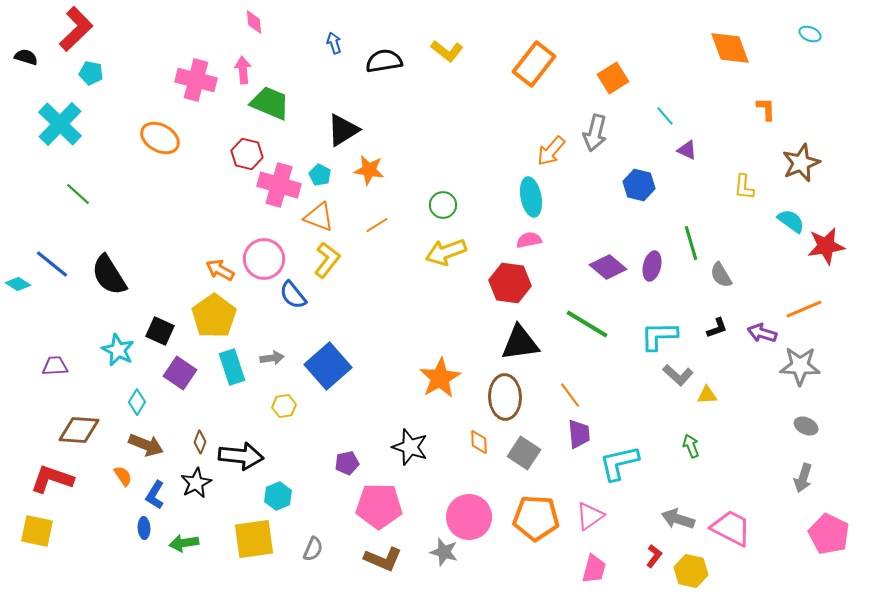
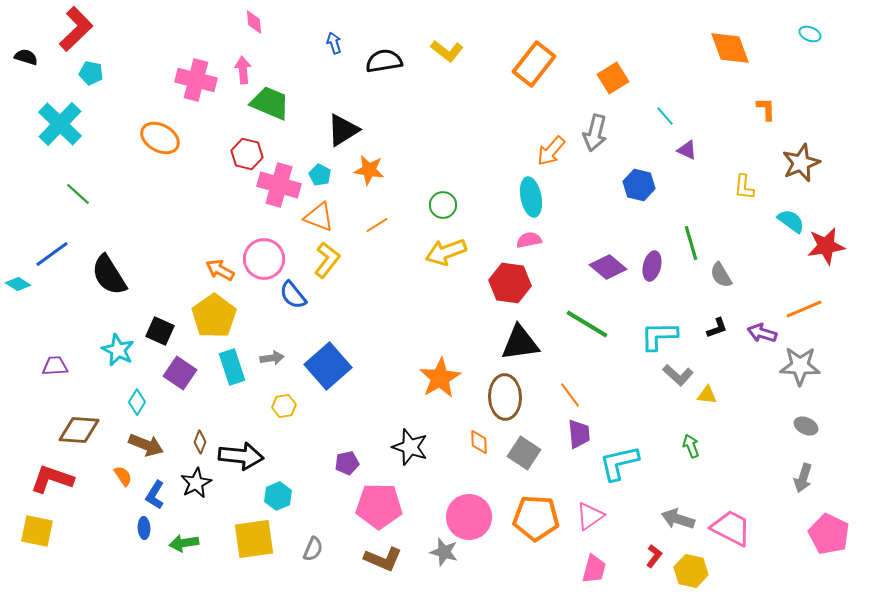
blue line at (52, 264): moved 10 px up; rotated 75 degrees counterclockwise
yellow triangle at (707, 395): rotated 10 degrees clockwise
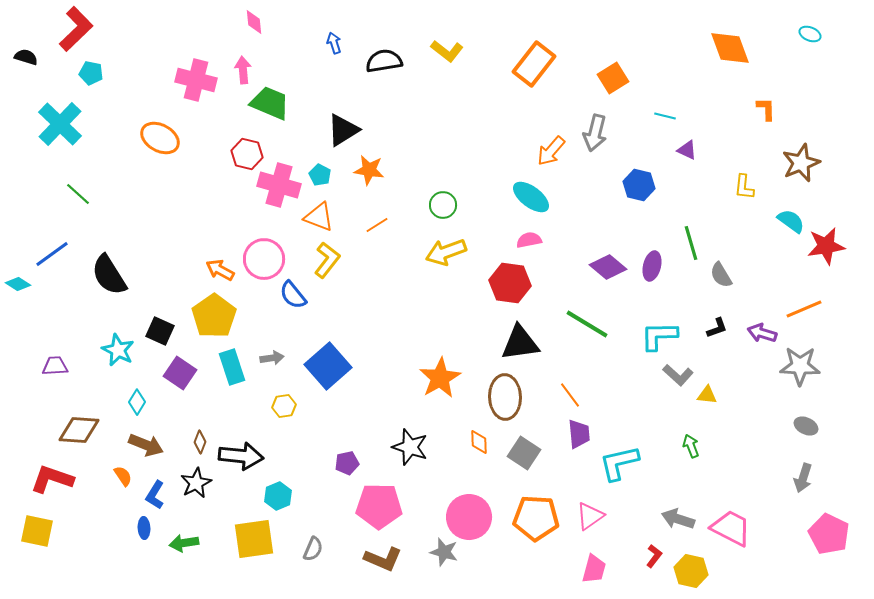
cyan line at (665, 116): rotated 35 degrees counterclockwise
cyan ellipse at (531, 197): rotated 42 degrees counterclockwise
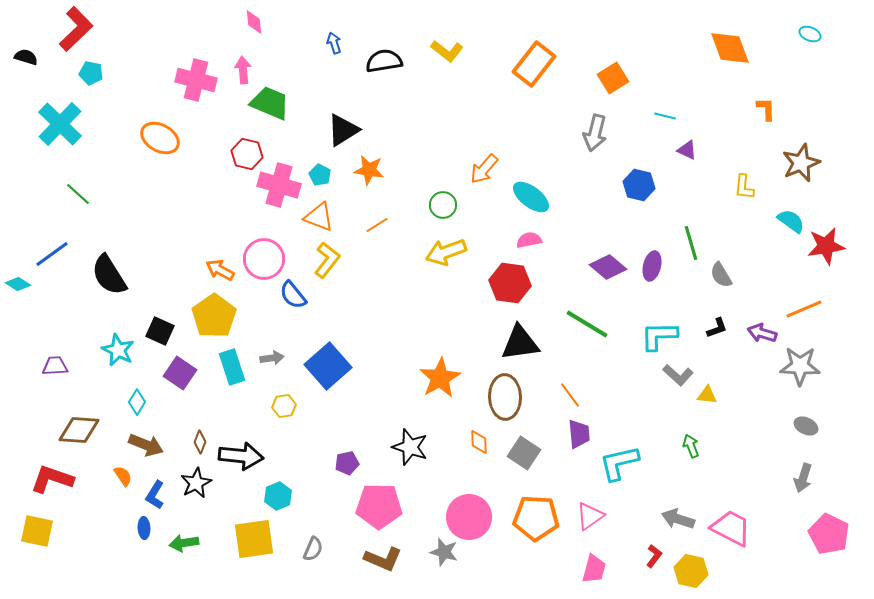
orange arrow at (551, 151): moved 67 px left, 18 px down
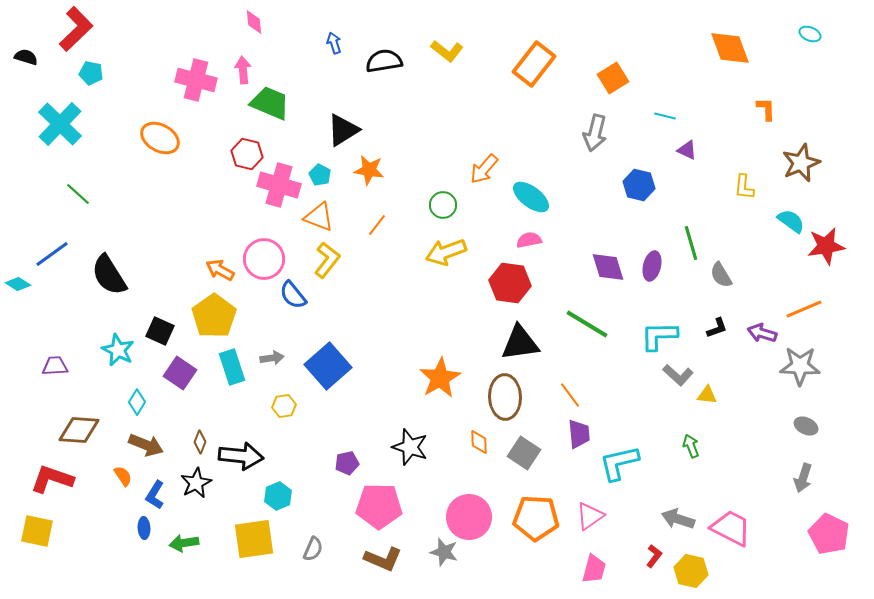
orange line at (377, 225): rotated 20 degrees counterclockwise
purple diamond at (608, 267): rotated 33 degrees clockwise
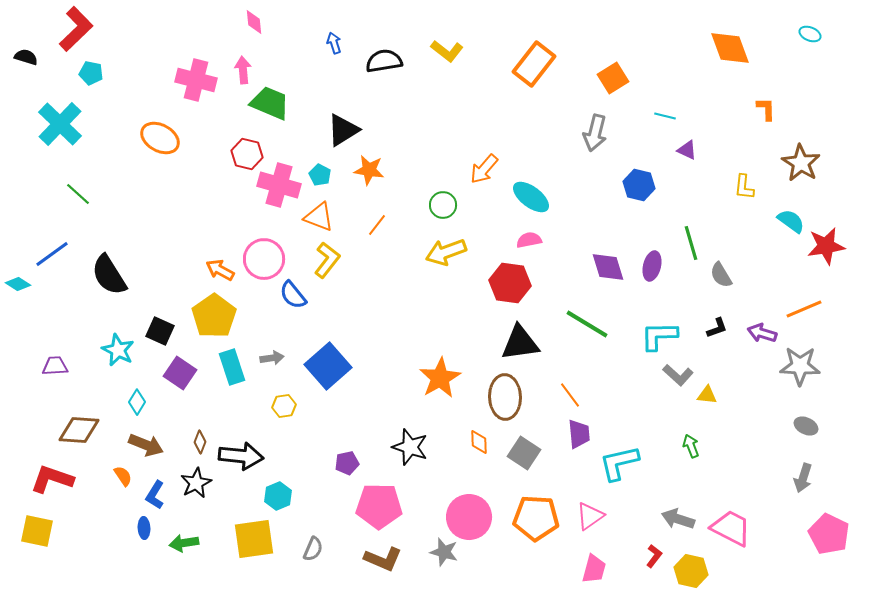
brown star at (801, 163): rotated 18 degrees counterclockwise
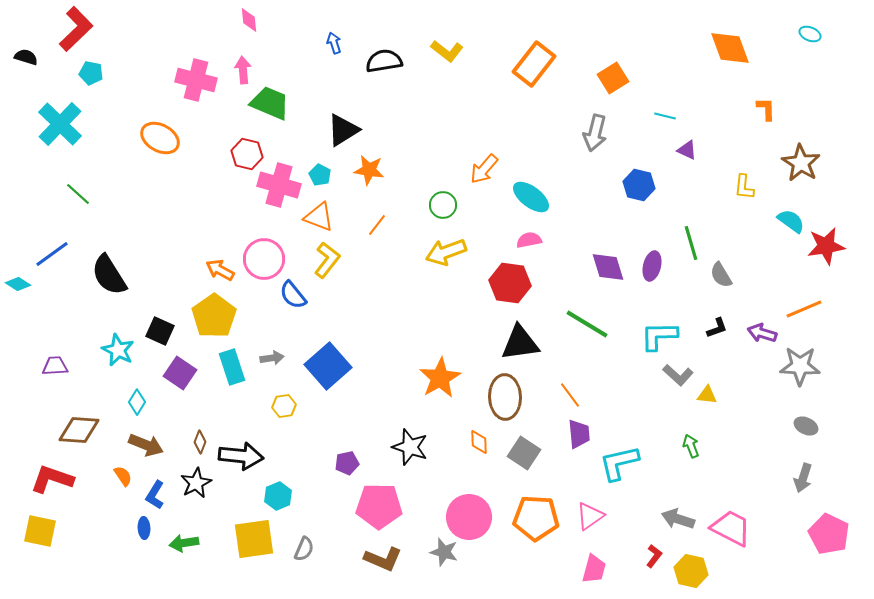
pink diamond at (254, 22): moved 5 px left, 2 px up
yellow square at (37, 531): moved 3 px right
gray semicircle at (313, 549): moved 9 px left
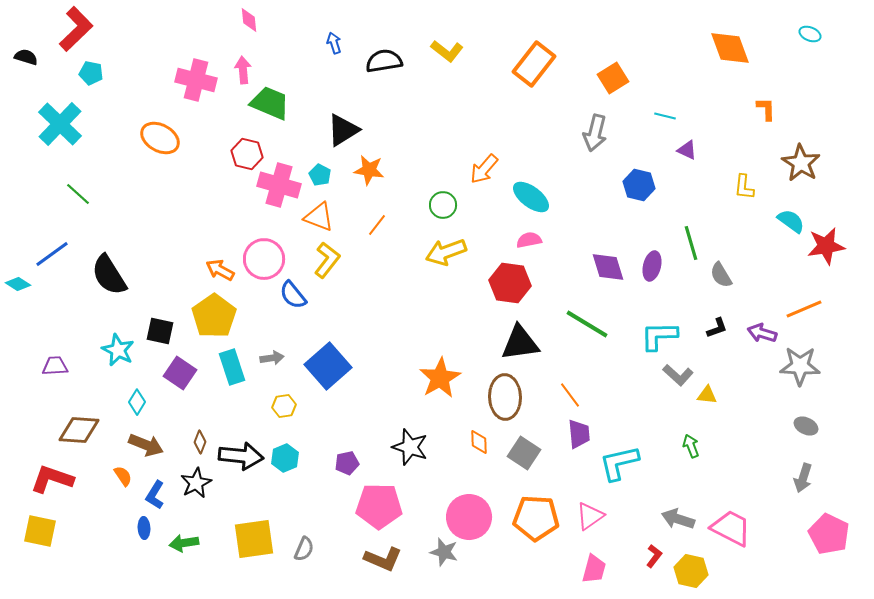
black square at (160, 331): rotated 12 degrees counterclockwise
cyan hexagon at (278, 496): moved 7 px right, 38 px up
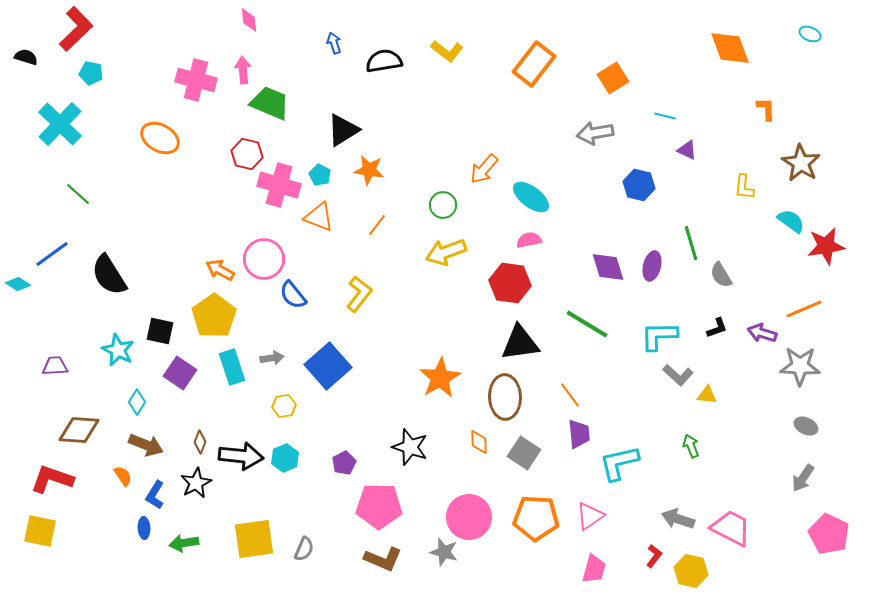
gray arrow at (595, 133): rotated 66 degrees clockwise
yellow L-shape at (327, 260): moved 32 px right, 34 px down
purple pentagon at (347, 463): moved 3 px left; rotated 15 degrees counterclockwise
gray arrow at (803, 478): rotated 16 degrees clockwise
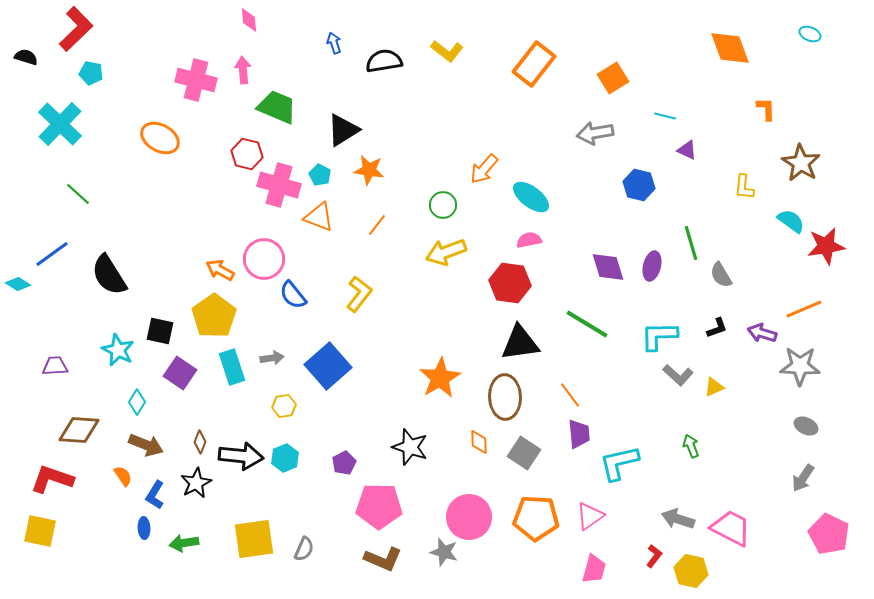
green trapezoid at (270, 103): moved 7 px right, 4 px down
yellow triangle at (707, 395): moved 7 px right, 8 px up; rotated 30 degrees counterclockwise
